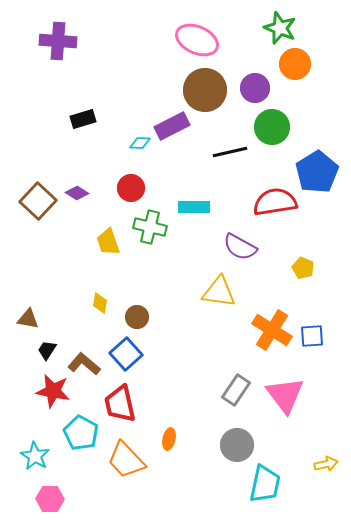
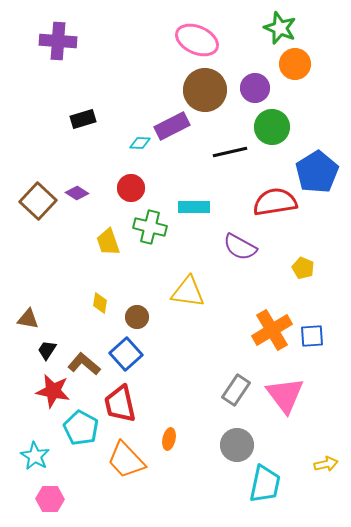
yellow triangle at (219, 292): moved 31 px left
orange cross at (272, 330): rotated 27 degrees clockwise
cyan pentagon at (81, 433): moved 5 px up
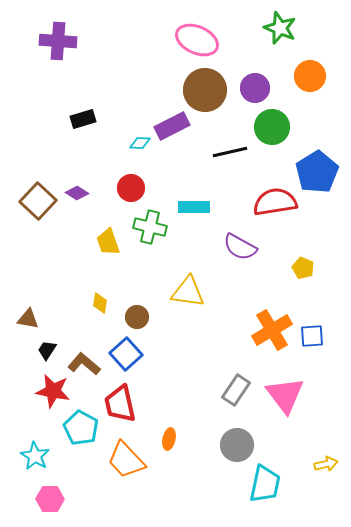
orange circle at (295, 64): moved 15 px right, 12 px down
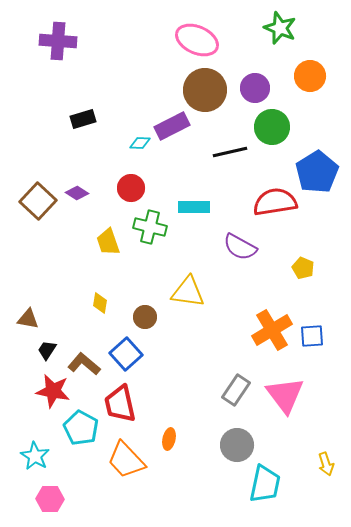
brown circle at (137, 317): moved 8 px right
yellow arrow at (326, 464): rotated 85 degrees clockwise
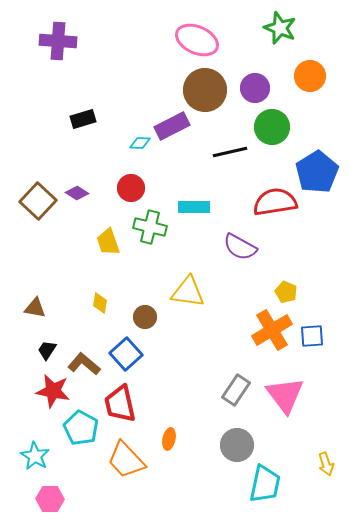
yellow pentagon at (303, 268): moved 17 px left, 24 px down
brown triangle at (28, 319): moved 7 px right, 11 px up
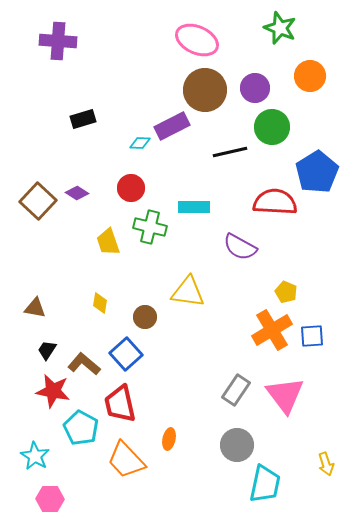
red semicircle at (275, 202): rotated 12 degrees clockwise
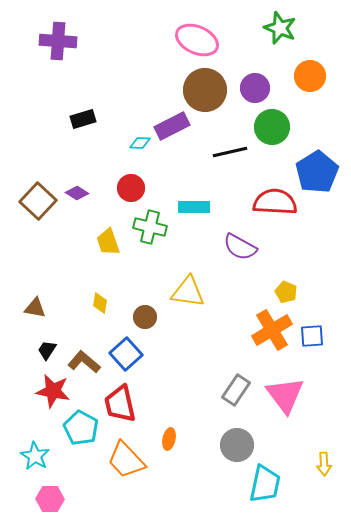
brown L-shape at (84, 364): moved 2 px up
yellow arrow at (326, 464): moved 2 px left; rotated 15 degrees clockwise
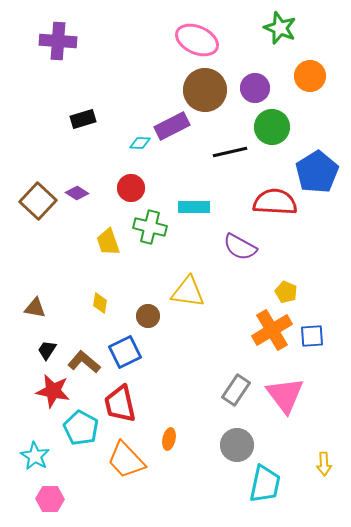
brown circle at (145, 317): moved 3 px right, 1 px up
blue square at (126, 354): moved 1 px left, 2 px up; rotated 16 degrees clockwise
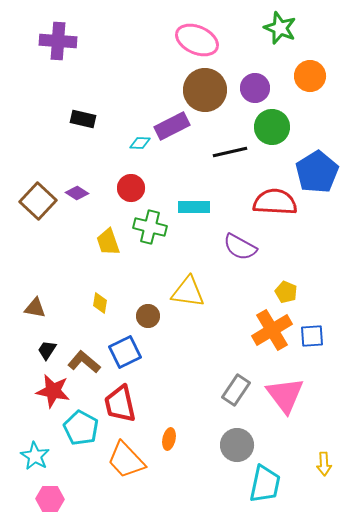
black rectangle at (83, 119): rotated 30 degrees clockwise
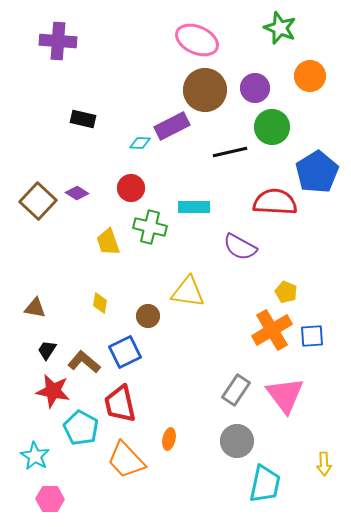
gray circle at (237, 445): moved 4 px up
